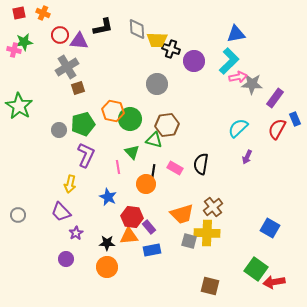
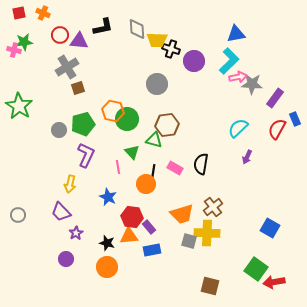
green circle at (130, 119): moved 3 px left
black star at (107, 243): rotated 14 degrees clockwise
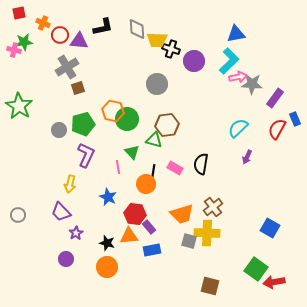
orange cross at (43, 13): moved 10 px down
red hexagon at (132, 217): moved 3 px right, 3 px up
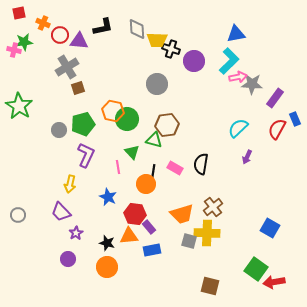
purple circle at (66, 259): moved 2 px right
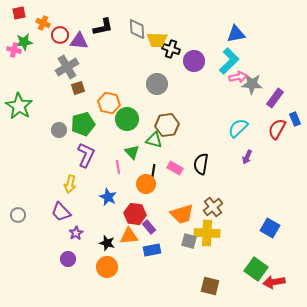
orange hexagon at (113, 111): moved 4 px left, 8 px up
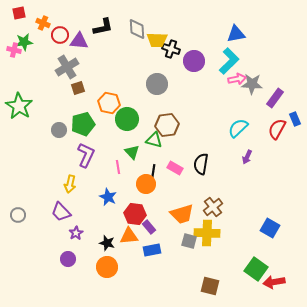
pink arrow at (238, 77): moved 1 px left, 2 px down
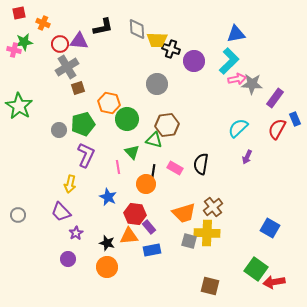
red circle at (60, 35): moved 9 px down
orange trapezoid at (182, 214): moved 2 px right, 1 px up
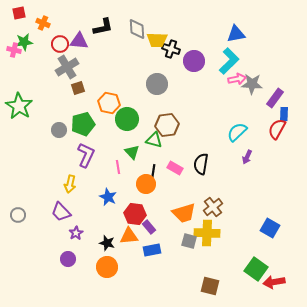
blue rectangle at (295, 119): moved 11 px left, 5 px up; rotated 24 degrees clockwise
cyan semicircle at (238, 128): moved 1 px left, 4 px down
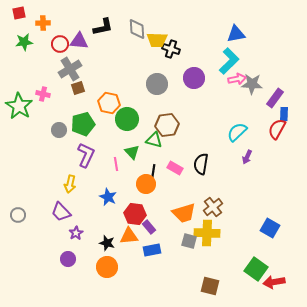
orange cross at (43, 23): rotated 24 degrees counterclockwise
pink cross at (14, 50): moved 29 px right, 44 px down
purple circle at (194, 61): moved 17 px down
gray cross at (67, 67): moved 3 px right, 2 px down
pink line at (118, 167): moved 2 px left, 3 px up
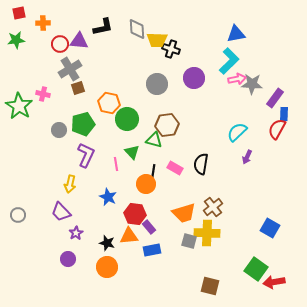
green star at (24, 42): moved 8 px left, 2 px up
